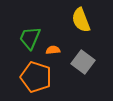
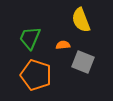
orange semicircle: moved 10 px right, 5 px up
gray square: rotated 15 degrees counterclockwise
orange pentagon: moved 2 px up
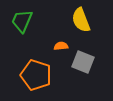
green trapezoid: moved 8 px left, 17 px up
orange semicircle: moved 2 px left, 1 px down
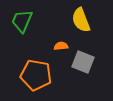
orange pentagon: rotated 8 degrees counterclockwise
